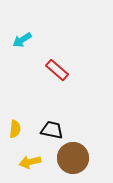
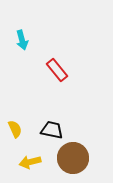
cyan arrow: rotated 72 degrees counterclockwise
red rectangle: rotated 10 degrees clockwise
yellow semicircle: rotated 30 degrees counterclockwise
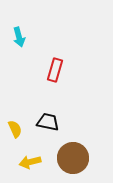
cyan arrow: moved 3 px left, 3 px up
red rectangle: moved 2 px left; rotated 55 degrees clockwise
black trapezoid: moved 4 px left, 8 px up
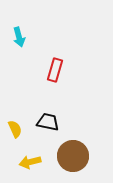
brown circle: moved 2 px up
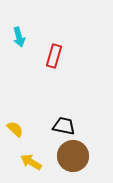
red rectangle: moved 1 px left, 14 px up
black trapezoid: moved 16 px right, 4 px down
yellow semicircle: rotated 24 degrees counterclockwise
yellow arrow: moved 1 px right; rotated 45 degrees clockwise
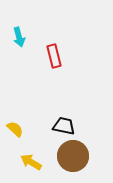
red rectangle: rotated 30 degrees counterclockwise
